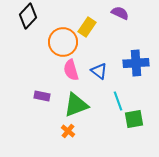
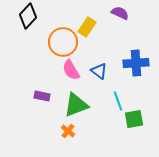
pink semicircle: rotated 15 degrees counterclockwise
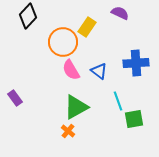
purple rectangle: moved 27 px left, 2 px down; rotated 42 degrees clockwise
green triangle: moved 2 px down; rotated 8 degrees counterclockwise
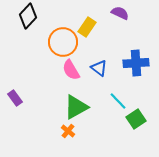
blue triangle: moved 3 px up
cyan line: rotated 24 degrees counterclockwise
green square: moved 2 px right; rotated 24 degrees counterclockwise
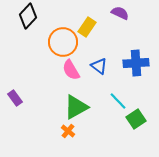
blue triangle: moved 2 px up
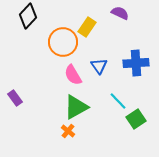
blue triangle: rotated 18 degrees clockwise
pink semicircle: moved 2 px right, 5 px down
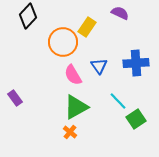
orange cross: moved 2 px right, 1 px down
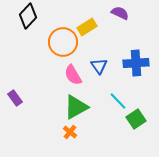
yellow rectangle: rotated 24 degrees clockwise
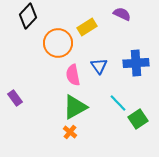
purple semicircle: moved 2 px right, 1 px down
orange circle: moved 5 px left, 1 px down
pink semicircle: rotated 20 degrees clockwise
cyan line: moved 2 px down
green triangle: moved 1 px left
green square: moved 2 px right
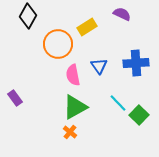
black diamond: rotated 15 degrees counterclockwise
orange circle: moved 1 px down
green square: moved 1 px right, 4 px up; rotated 12 degrees counterclockwise
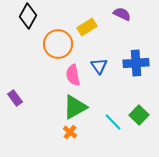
cyan line: moved 5 px left, 19 px down
